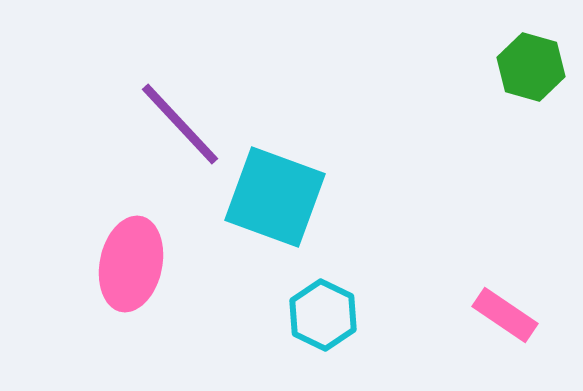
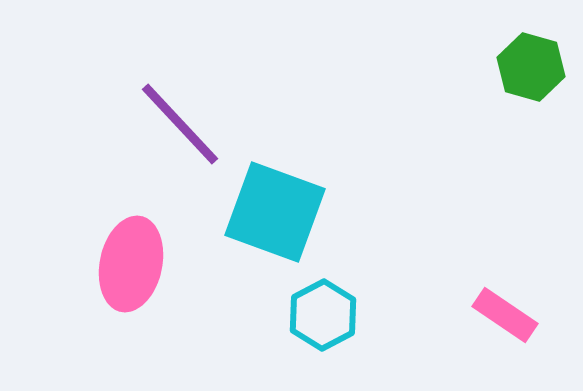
cyan square: moved 15 px down
cyan hexagon: rotated 6 degrees clockwise
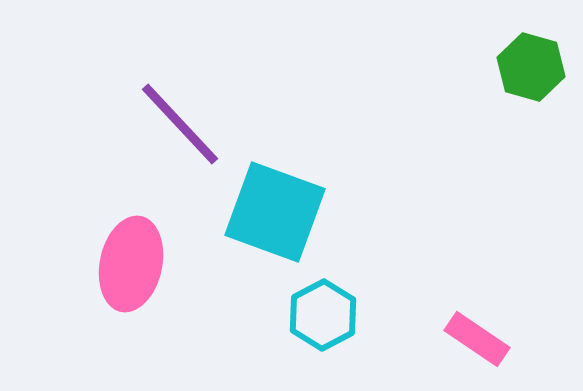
pink rectangle: moved 28 px left, 24 px down
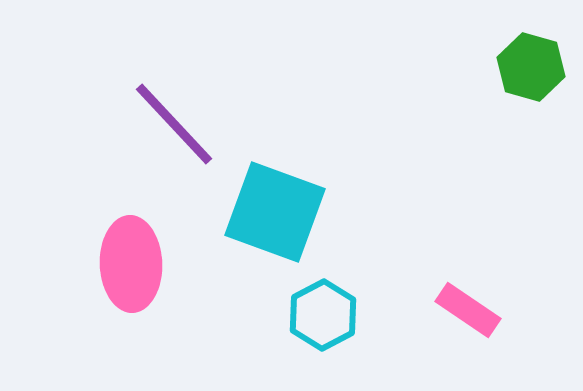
purple line: moved 6 px left
pink ellipse: rotated 14 degrees counterclockwise
pink rectangle: moved 9 px left, 29 px up
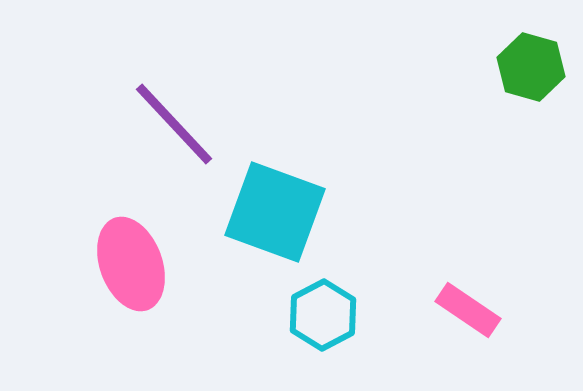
pink ellipse: rotated 18 degrees counterclockwise
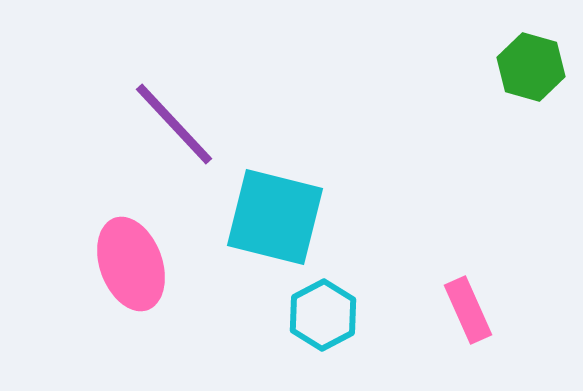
cyan square: moved 5 px down; rotated 6 degrees counterclockwise
pink rectangle: rotated 32 degrees clockwise
